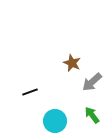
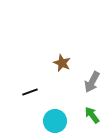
brown star: moved 10 px left
gray arrow: rotated 20 degrees counterclockwise
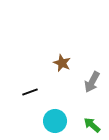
green arrow: moved 10 px down; rotated 12 degrees counterclockwise
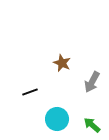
cyan circle: moved 2 px right, 2 px up
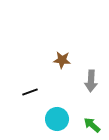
brown star: moved 3 px up; rotated 18 degrees counterclockwise
gray arrow: moved 1 px left, 1 px up; rotated 25 degrees counterclockwise
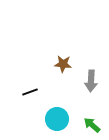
brown star: moved 1 px right, 4 px down
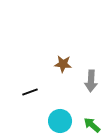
cyan circle: moved 3 px right, 2 px down
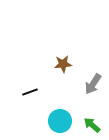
brown star: rotated 12 degrees counterclockwise
gray arrow: moved 2 px right, 3 px down; rotated 30 degrees clockwise
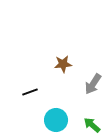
cyan circle: moved 4 px left, 1 px up
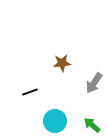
brown star: moved 1 px left, 1 px up
gray arrow: moved 1 px right, 1 px up
cyan circle: moved 1 px left, 1 px down
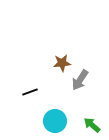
gray arrow: moved 14 px left, 3 px up
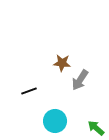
brown star: rotated 12 degrees clockwise
black line: moved 1 px left, 1 px up
green arrow: moved 4 px right, 3 px down
